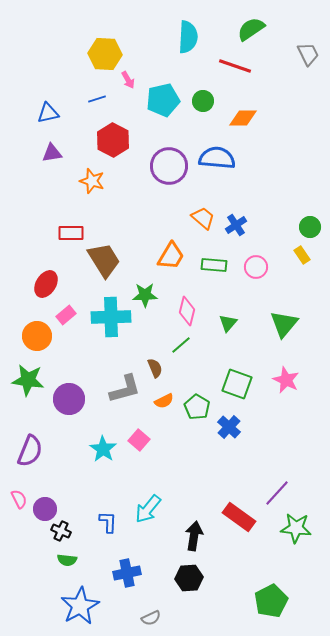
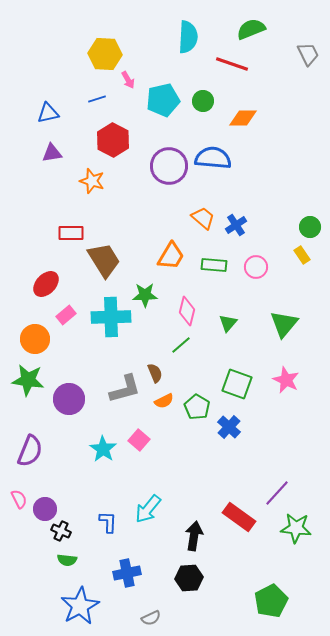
green semicircle at (251, 29): rotated 12 degrees clockwise
red line at (235, 66): moved 3 px left, 2 px up
blue semicircle at (217, 158): moved 4 px left
red ellipse at (46, 284): rotated 12 degrees clockwise
orange circle at (37, 336): moved 2 px left, 3 px down
brown semicircle at (155, 368): moved 5 px down
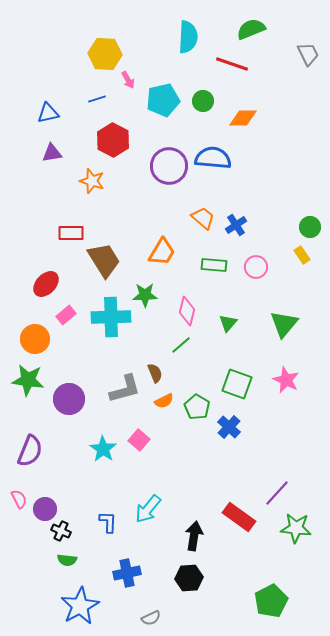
orange trapezoid at (171, 256): moved 9 px left, 4 px up
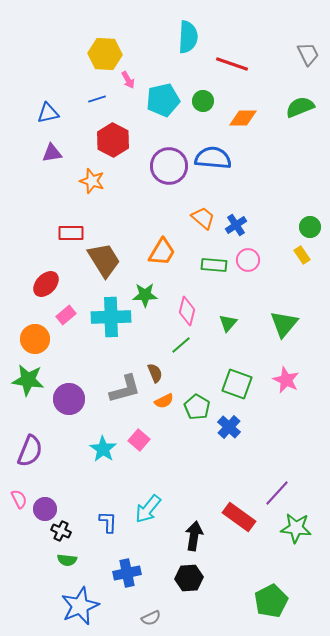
green semicircle at (251, 29): moved 49 px right, 78 px down
pink circle at (256, 267): moved 8 px left, 7 px up
blue star at (80, 606): rotated 6 degrees clockwise
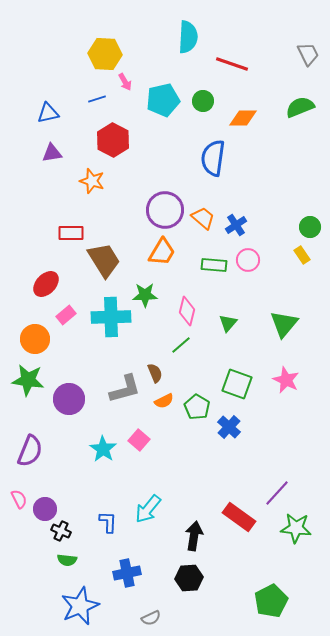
pink arrow at (128, 80): moved 3 px left, 2 px down
blue semicircle at (213, 158): rotated 87 degrees counterclockwise
purple circle at (169, 166): moved 4 px left, 44 px down
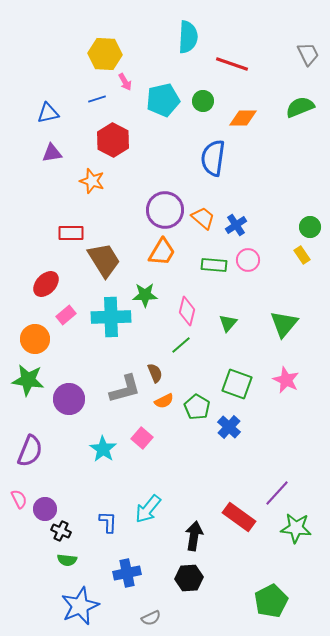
pink square at (139, 440): moved 3 px right, 2 px up
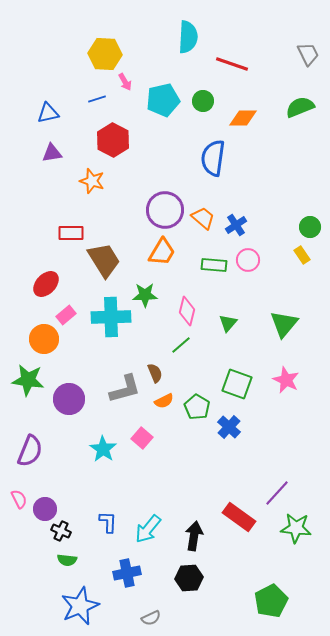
orange circle at (35, 339): moved 9 px right
cyan arrow at (148, 509): moved 20 px down
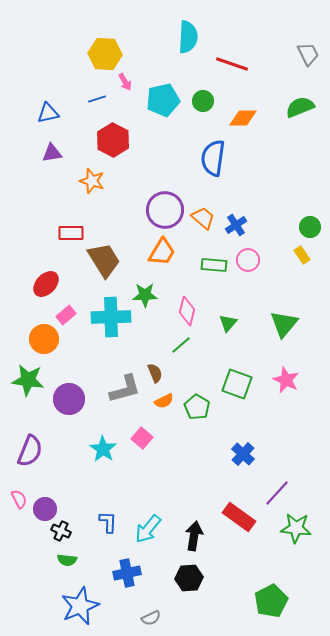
blue cross at (229, 427): moved 14 px right, 27 px down
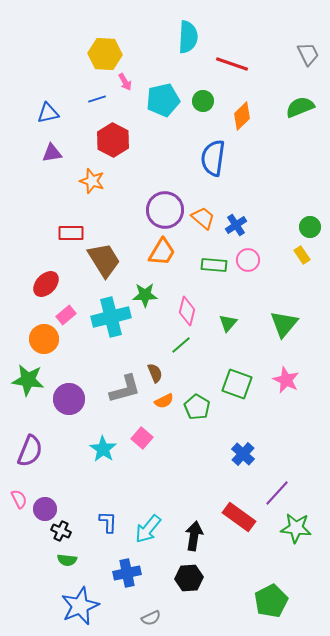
orange diamond at (243, 118): moved 1 px left, 2 px up; rotated 44 degrees counterclockwise
cyan cross at (111, 317): rotated 12 degrees counterclockwise
